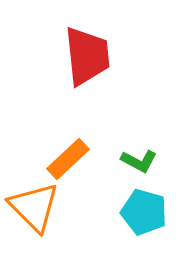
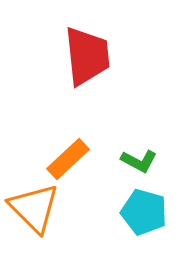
orange triangle: moved 1 px down
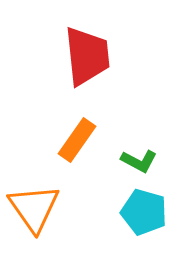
orange rectangle: moved 9 px right, 19 px up; rotated 12 degrees counterclockwise
orange triangle: rotated 10 degrees clockwise
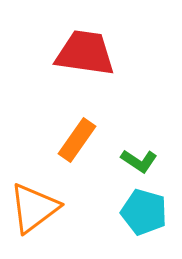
red trapezoid: moved 2 px left, 3 px up; rotated 76 degrees counterclockwise
green L-shape: rotated 6 degrees clockwise
orange triangle: rotated 28 degrees clockwise
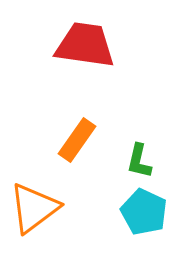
red trapezoid: moved 8 px up
green L-shape: rotated 69 degrees clockwise
cyan pentagon: rotated 9 degrees clockwise
